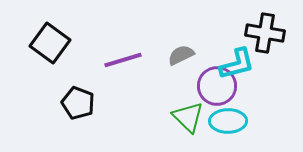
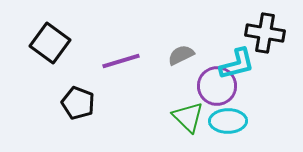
purple line: moved 2 px left, 1 px down
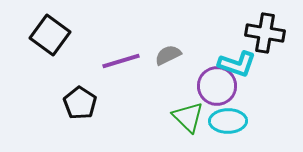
black square: moved 8 px up
gray semicircle: moved 13 px left
cyan L-shape: rotated 33 degrees clockwise
black pentagon: moved 2 px right; rotated 12 degrees clockwise
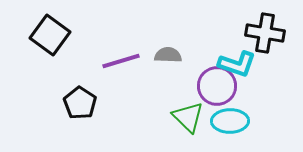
gray semicircle: rotated 28 degrees clockwise
cyan ellipse: moved 2 px right
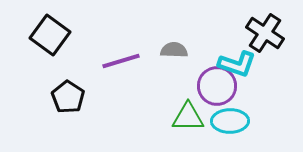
black cross: rotated 24 degrees clockwise
gray semicircle: moved 6 px right, 5 px up
black pentagon: moved 12 px left, 6 px up
green triangle: rotated 44 degrees counterclockwise
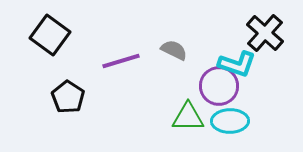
black cross: rotated 9 degrees clockwise
gray semicircle: rotated 24 degrees clockwise
purple circle: moved 2 px right
